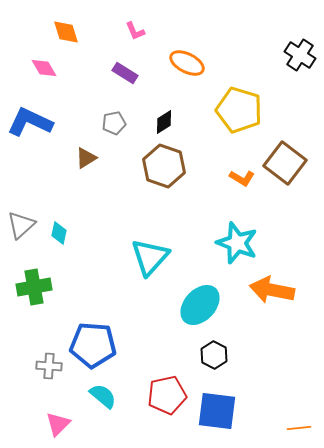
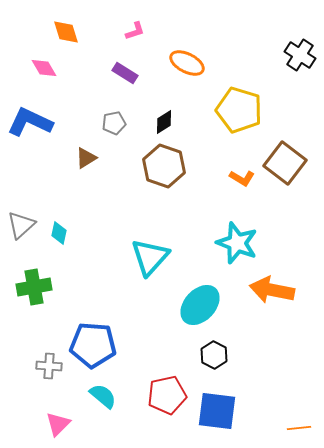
pink L-shape: rotated 85 degrees counterclockwise
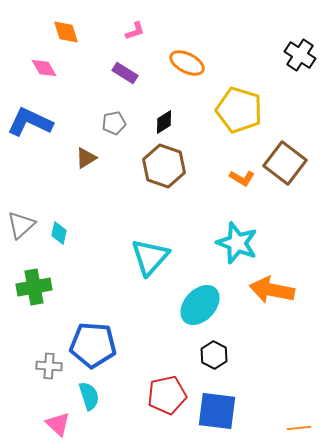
cyan semicircle: moved 14 px left; rotated 32 degrees clockwise
pink triangle: rotated 32 degrees counterclockwise
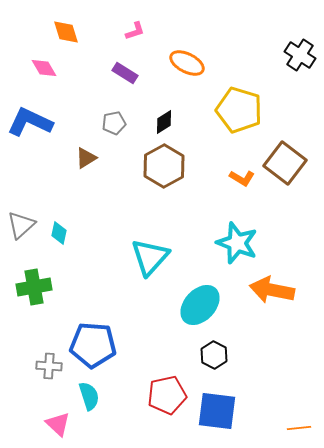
brown hexagon: rotated 12 degrees clockwise
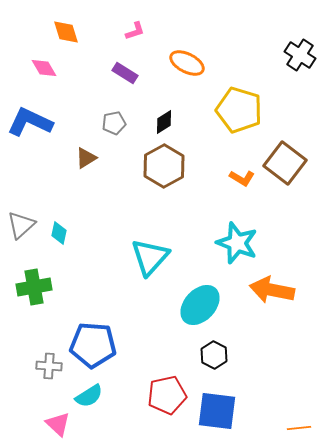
cyan semicircle: rotated 76 degrees clockwise
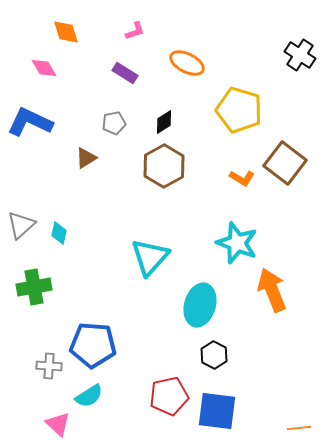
orange arrow: rotated 57 degrees clockwise
cyan ellipse: rotated 27 degrees counterclockwise
red pentagon: moved 2 px right, 1 px down
